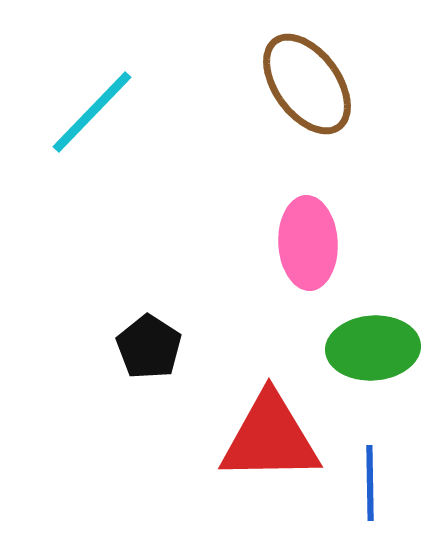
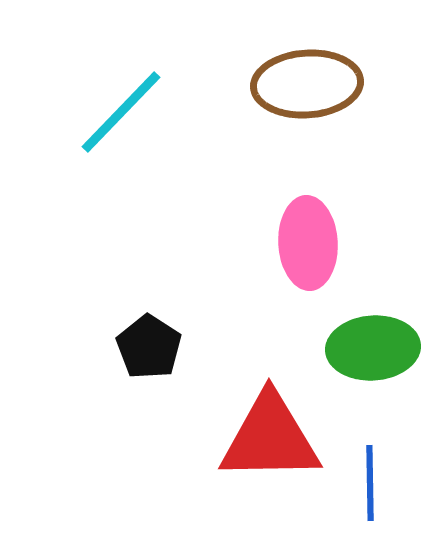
brown ellipse: rotated 58 degrees counterclockwise
cyan line: moved 29 px right
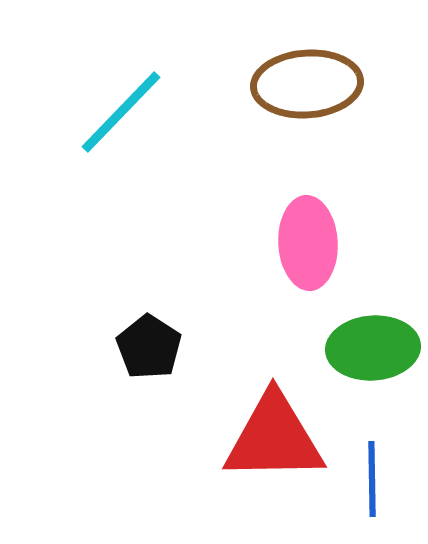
red triangle: moved 4 px right
blue line: moved 2 px right, 4 px up
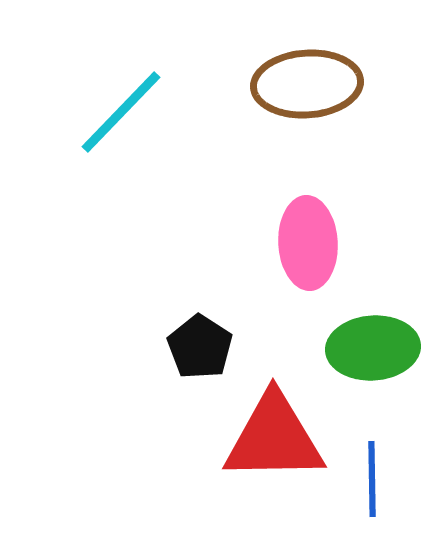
black pentagon: moved 51 px right
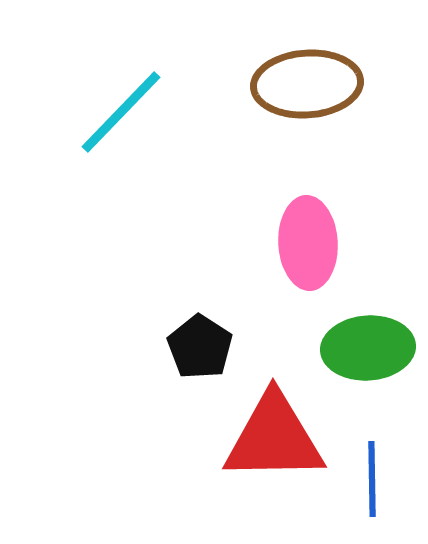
green ellipse: moved 5 px left
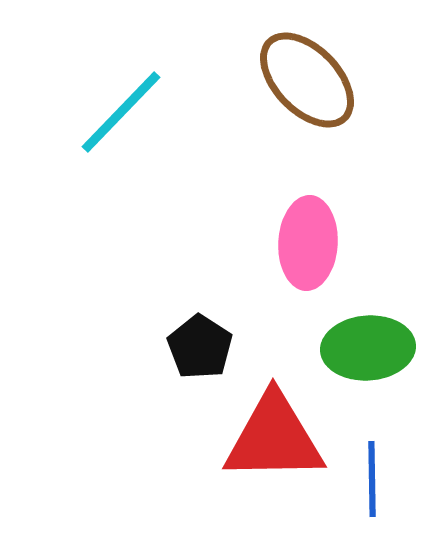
brown ellipse: moved 4 px up; rotated 50 degrees clockwise
pink ellipse: rotated 6 degrees clockwise
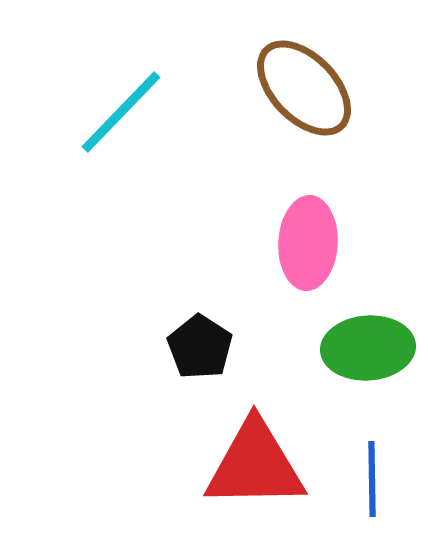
brown ellipse: moved 3 px left, 8 px down
red triangle: moved 19 px left, 27 px down
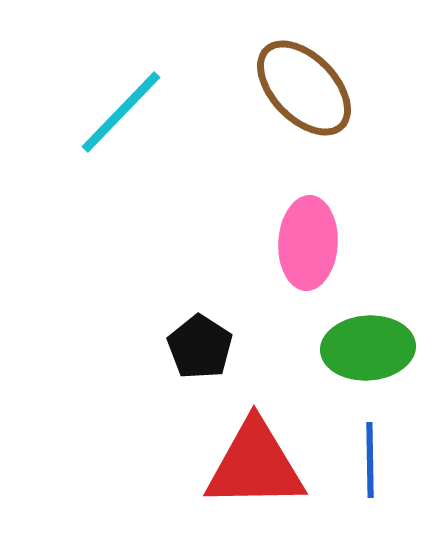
blue line: moved 2 px left, 19 px up
